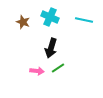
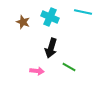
cyan line: moved 1 px left, 8 px up
green line: moved 11 px right, 1 px up; rotated 64 degrees clockwise
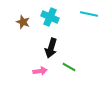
cyan line: moved 6 px right, 2 px down
pink arrow: moved 3 px right; rotated 16 degrees counterclockwise
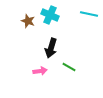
cyan cross: moved 2 px up
brown star: moved 5 px right, 1 px up
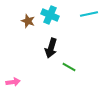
cyan line: rotated 24 degrees counterclockwise
pink arrow: moved 27 px left, 11 px down
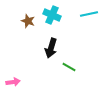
cyan cross: moved 2 px right
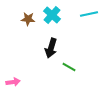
cyan cross: rotated 18 degrees clockwise
brown star: moved 2 px up; rotated 16 degrees counterclockwise
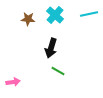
cyan cross: moved 3 px right
green line: moved 11 px left, 4 px down
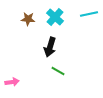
cyan cross: moved 2 px down
black arrow: moved 1 px left, 1 px up
pink arrow: moved 1 px left
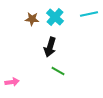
brown star: moved 4 px right
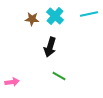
cyan cross: moved 1 px up
green line: moved 1 px right, 5 px down
